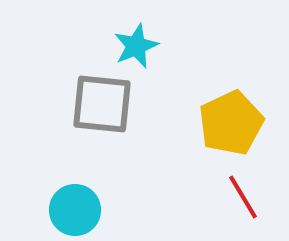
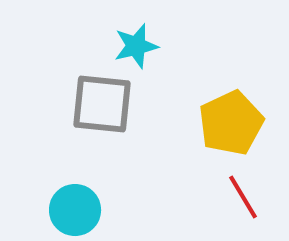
cyan star: rotated 9 degrees clockwise
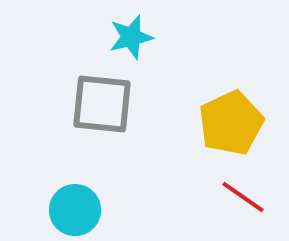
cyan star: moved 5 px left, 9 px up
red line: rotated 24 degrees counterclockwise
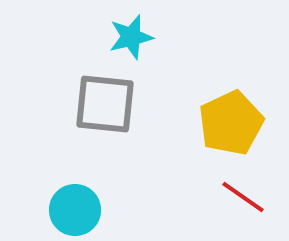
gray square: moved 3 px right
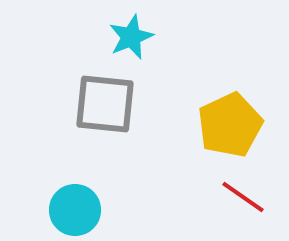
cyan star: rotated 9 degrees counterclockwise
yellow pentagon: moved 1 px left, 2 px down
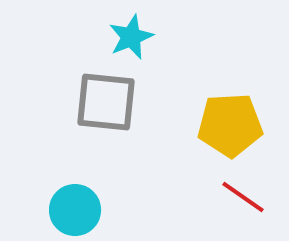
gray square: moved 1 px right, 2 px up
yellow pentagon: rotated 22 degrees clockwise
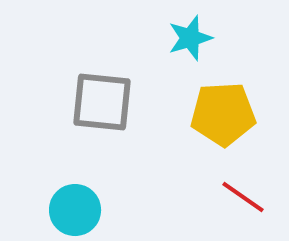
cyan star: moved 59 px right, 1 px down; rotated 6 degrees clockwise
gray square: moved 4 px left
yellow pentagon: moved 7 px left, 11 px up
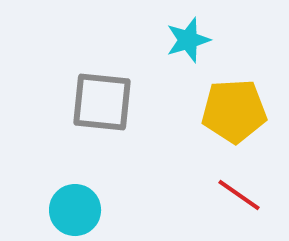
cyan star: moved 2 px left, 2 px down
yellow pentagon: moved 11 px right, 3 px up
red line: moved 4 px left, 2 px up
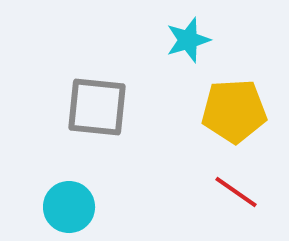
gray square: moved 5 px left, 5 px down
red line: moved 3 px left, 3 px up
cyan circle: moved 6 px left, 3 px up
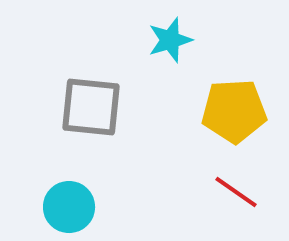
cyan star: moved 18 px left
gray square: moved 6 px left
